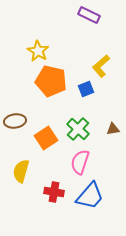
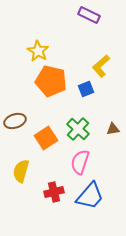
brown ellipse: rotated 10 degrees counterclockwise
red cross: rotated 24 degrees counterclockwise
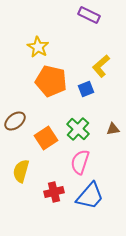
yellow star: moved 4 px up
brown ellipse: rotated 20 degrees counterclockwise
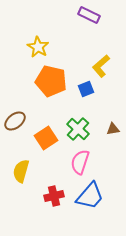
red cross: moved 4 px down
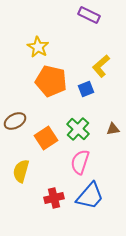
brown ellipse: rotated 10 degrees clockwise
red cross: moved 2 px down
